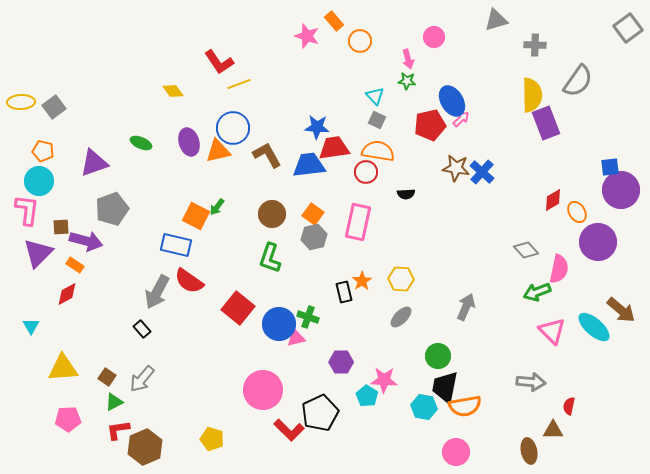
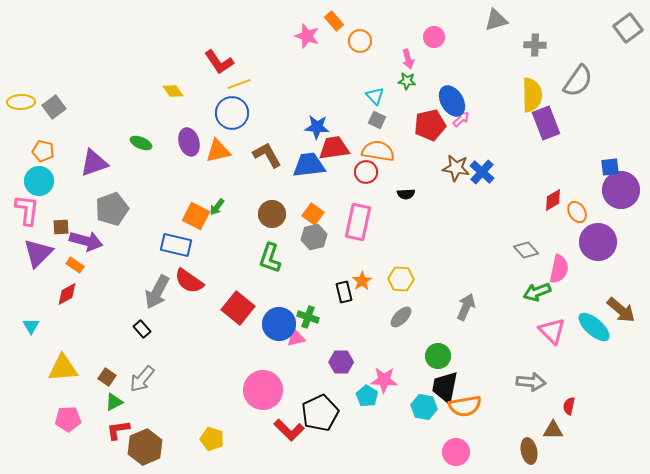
blue circle at (233, 128): moved 1 px left, 15 px up
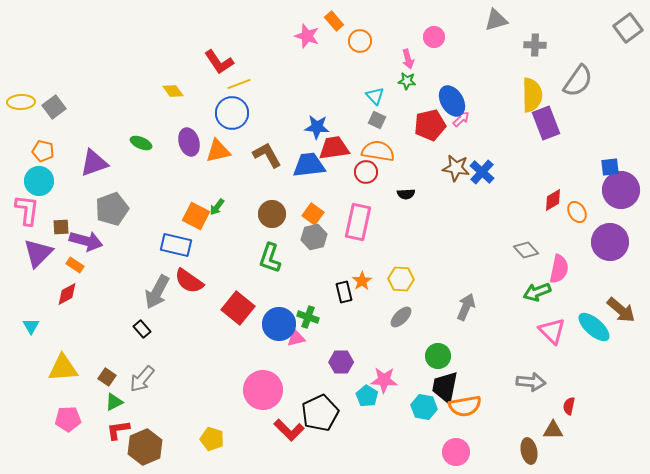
purple circle at (598, 242): moved 12 px right
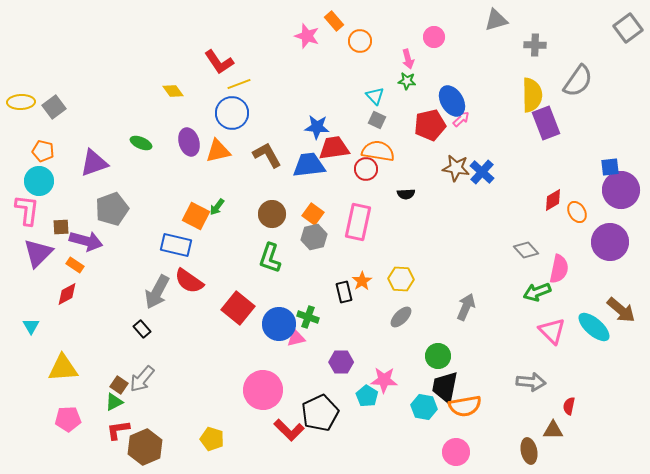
red circle at (366, 172): moved 3 px up
brown square at (107, 377): moved 12 px right, 8 px down
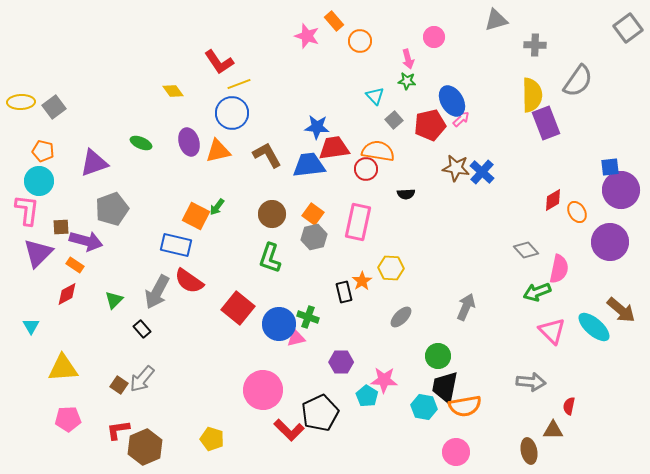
gray square at (377, 120): moved 17 px right; rotated 24 degrees clockwise
yellow hexagon at (401, 279): moved 10 px left, 11 px up
green triangle at (114, 402): moved 102 px up; rotated 18 degrees counterclockwise
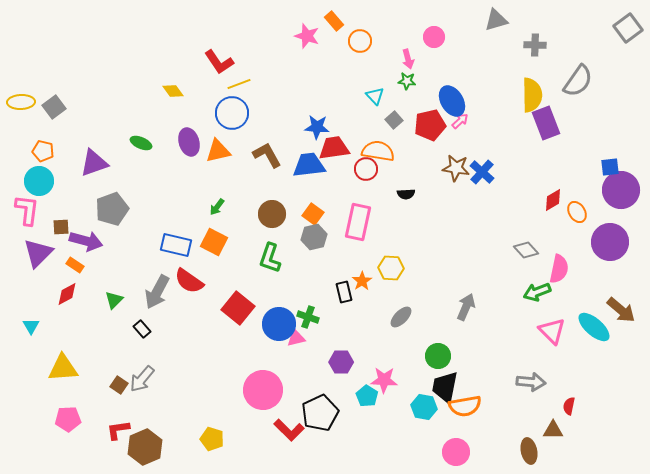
pink arrow at (461, 119): moved 1 px left, 2 px down
orange square at (196, 216): moved 18 px right, 26 px down
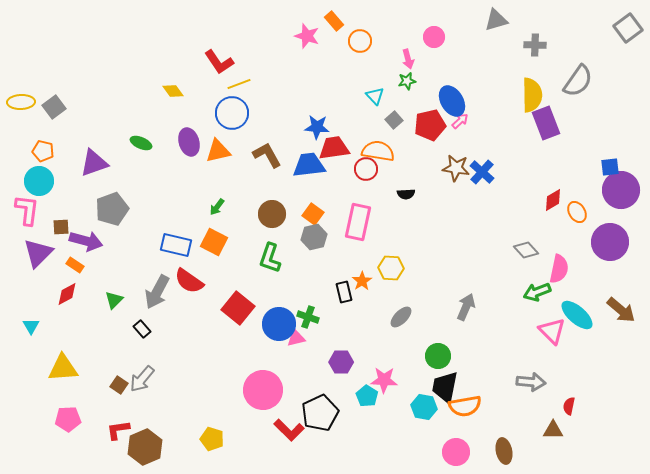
green star at (407, 81): rotated 18 degrees counterclockwise
cyan ellipse at (594, 327): moved 17 px left, 12 px up
brown ellipse at (529, 451): moved 25 px left
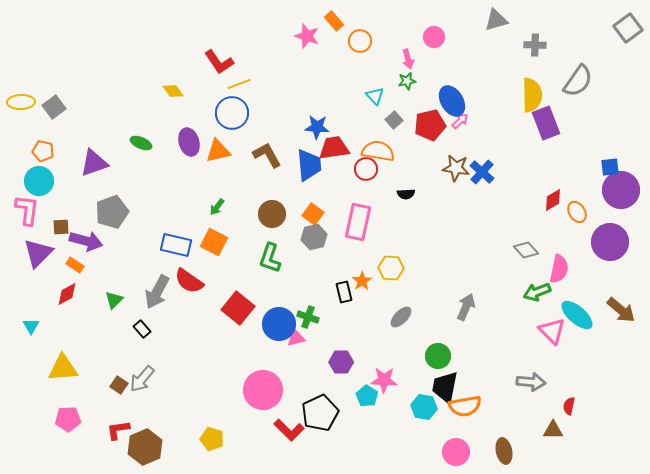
blue trapezoid at (309, 165): rotated 92 degrees clockwise
gray pentagon at (112, 209): moved 3 px down
